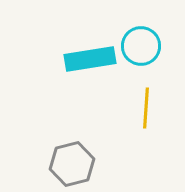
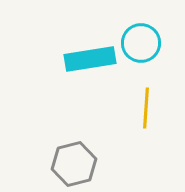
cyan circle: moved 3 px up
gray hexagon: moved 2 px right
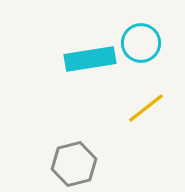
yellow line: rotated 48 degrees clockwise
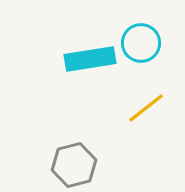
gray hexagon: moved 1 px down
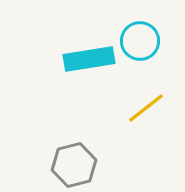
cyan circle: moved 1 px left, 2 px up
cyan rectangle: moved 1 px left
